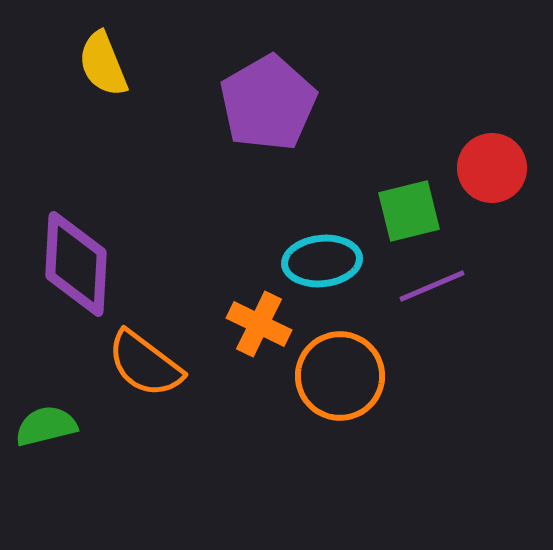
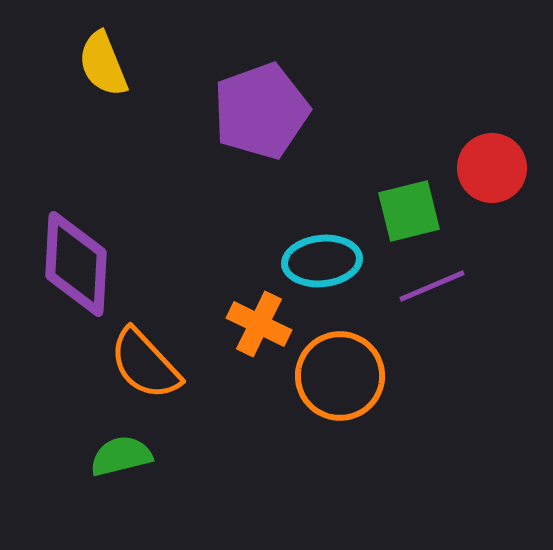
purple pentagon: moved 7 px left, 8 px down; rotated 10 degrees clockwise
orange semicircle: rotated 10 degrees clockwise
green semicircle: moved 75 px right, 30 px down
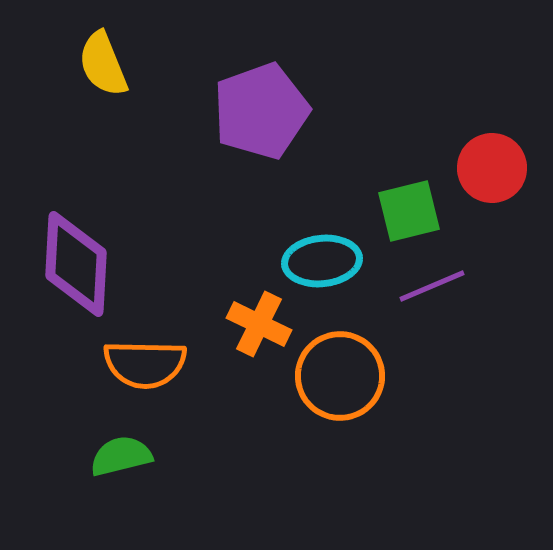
orange semicircle: rotated 46 degrees counterclockwise
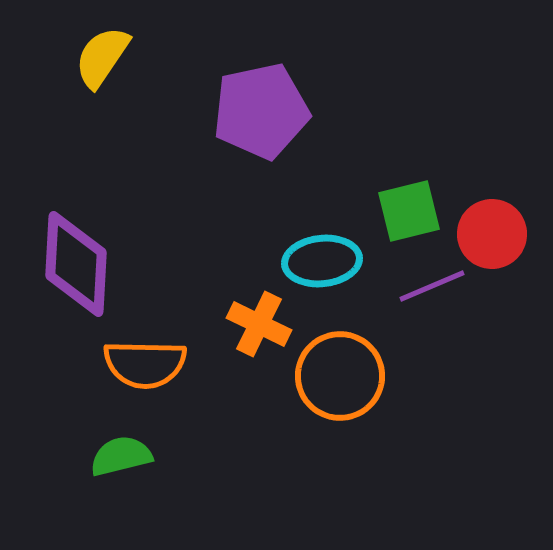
yellow semicircle: moved 1 px left, 7 px up; rotated 56 degrees clockwise
purple pentagon: rotated 8 degrees clockwise
red circle: moved 66 px down
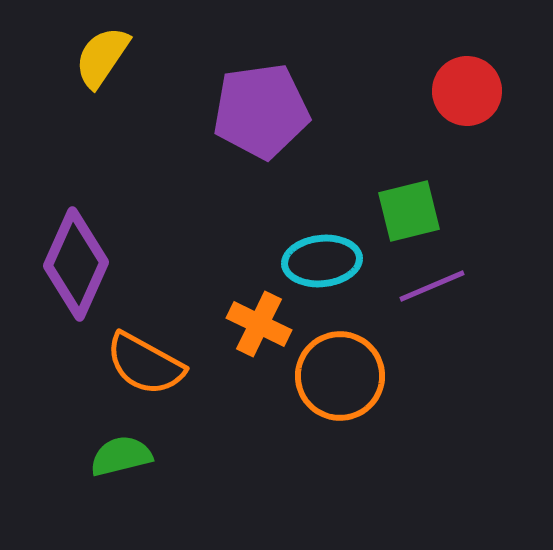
purple pentagon: rotated 4 degrees clockwise
red circle: moved 25 px left, 143 px up
purple diamond: rotated 21 degrees clockwise
orange semicircle: rotated 28 degrees clockwise
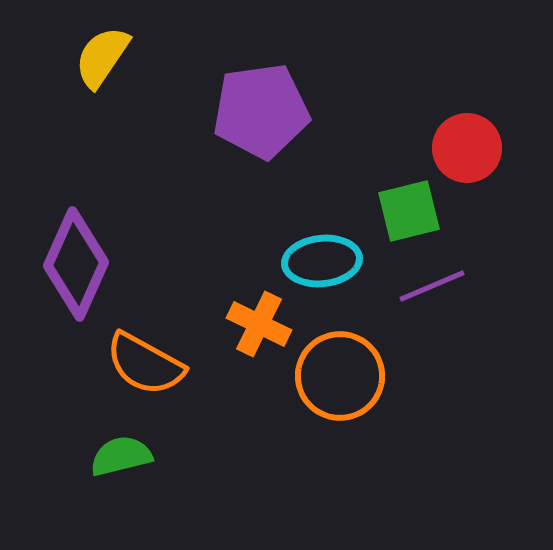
red circle: moved 57 px down
